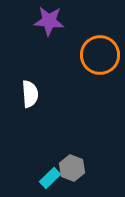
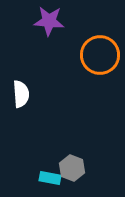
white semicircle: moved 9 px left
cyan rectangle: rotated 55 degrees clockwise
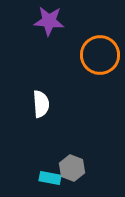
white semicircle: moved 20 px right, 10 px down
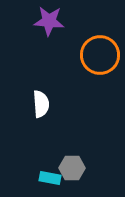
gray hexagon: rotated 20 degrees counterclockwise
